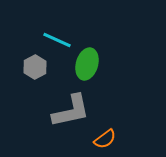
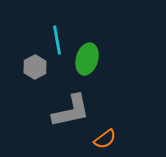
cyan line: rotated 56 degrees clockwise
green ellipse: moved 5 px up
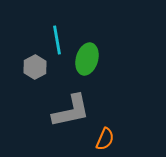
orange semicircle: rotated 30 degrees counterclockwise
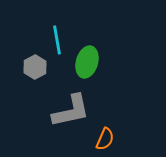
green ellipse: moved 3 px down
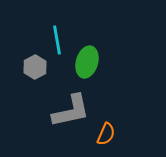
orange semicircle: moved 1 px right, 5 px up
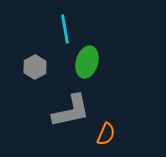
cyan line: moved 8 px right, 11 px up
